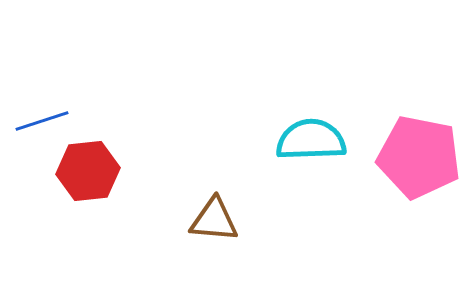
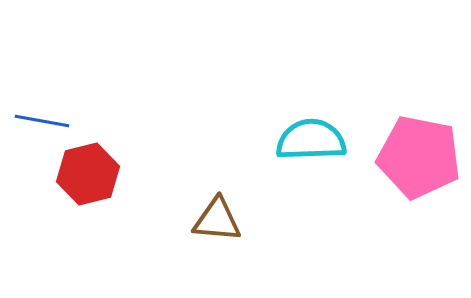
blue line: rotated 28 degrees clockwise
red hexagon: moved 3 px down; rotated 8 degrees counterclockwise
brown triangle: moved 3 px right
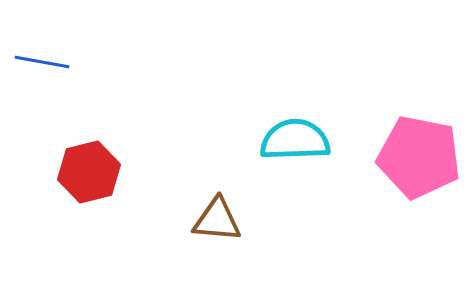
blue line: moved 59 px up
cyan semicircle: moved 16 px left
red hexagon: moved 1 px right, 2 px up
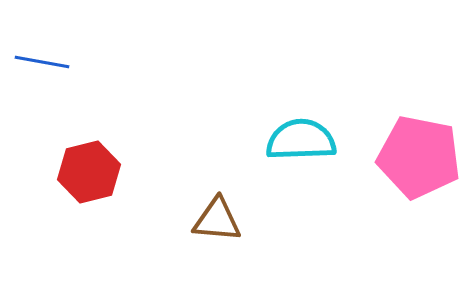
cyan semicircle: moved 6 px right
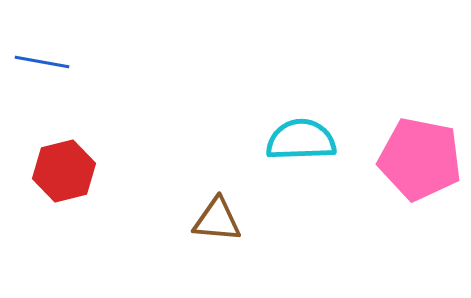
pink pentagon: moved 1 px right, 2 px down
red hexagon: moved 25 px left, 1 px up
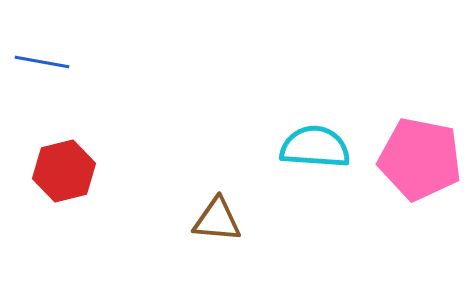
cyan semicircle: moved 14 px right, 7 px down; rotated 6 degrees clockwise
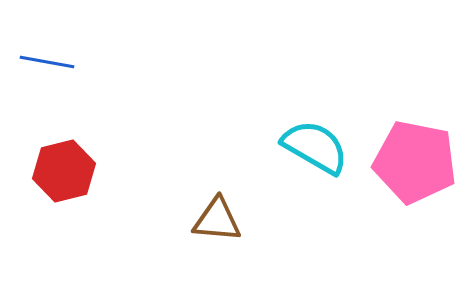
blue line: moved 5 px right
cyan semicircle: rotated 26 degrees clockwise
pink pentagon: moved 5 px left, 3 px down
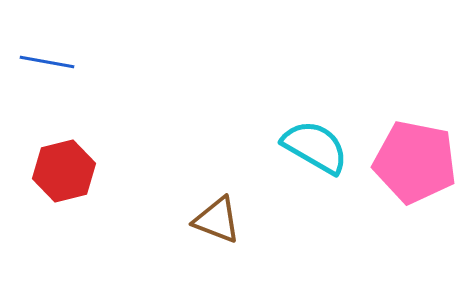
brown triangle: rotated 16 degrees clockwise
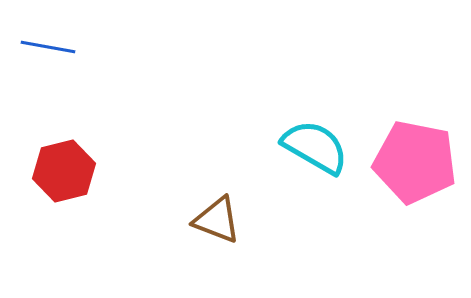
blue line: moved 1 px right, 15 px up
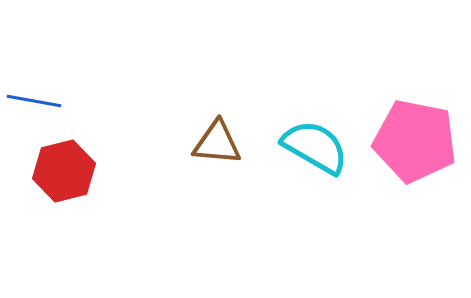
blue line: moved 14 px left, 54 px down
pink pentagon: moved 21 px up
brown triangle: moved 77 px up; rotated 16 degrees counterclockwise
